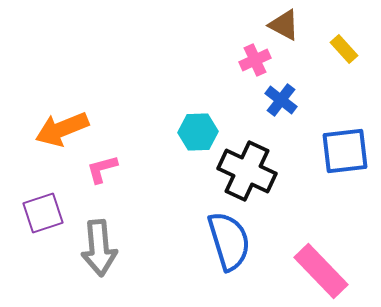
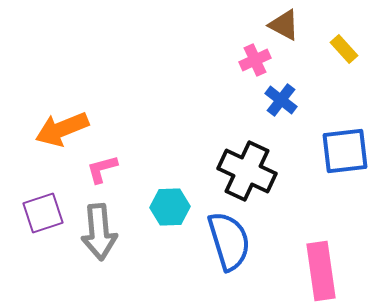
cyan hexagon: moved 28 px left, 75 px down
gray arrow: moved 16 px up
pink rectangle: rotated 36 degrees clockwise
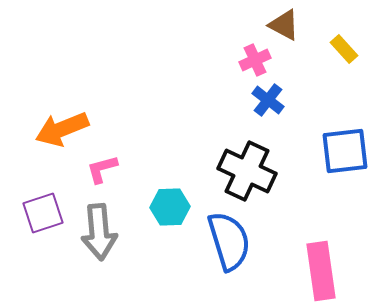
blue cross: moved 13 px left
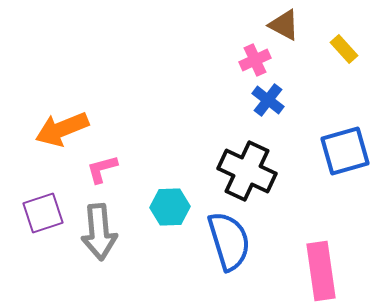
blue square: rotated 9 degrees counterclockwise
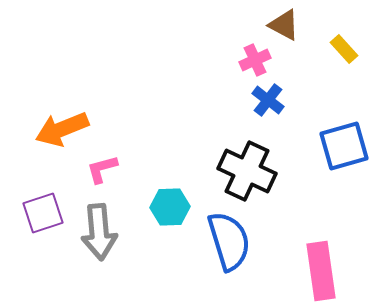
blue square: moved 1 px left, 5 px up
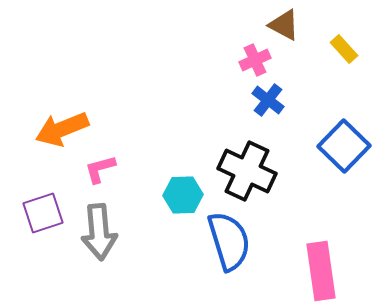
blue square: rotated 30 degrees counterclockwise
pink L-shape: moved 2 px left
cyan hexagon: moved 13 px right, 12 px up
